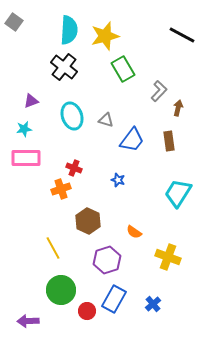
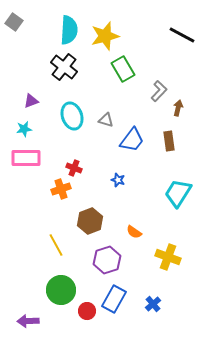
brown hexagon: moved 2 px right; rotated 15 degrees clockwise
yellow line: moved 3 px right, 3 px up
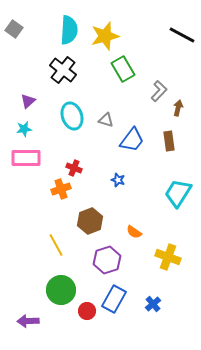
gray square: moved 7 px down
black cross: moved 1 px left, 3 px down
purple triangle: moved 3 px left; rotated 21 degrees counterclockwise
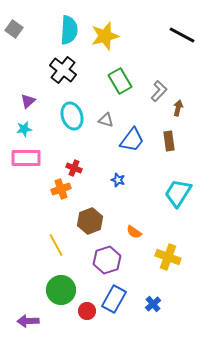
green rectangle: moved 3 px left, 12 px down
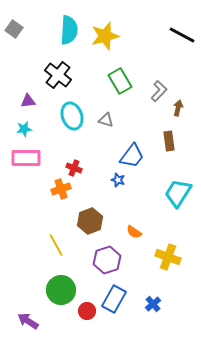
black cross: moved 5 px left, 5 px down
purple triangle: rotated 35 degrees clockwise
blue trapezoid: moved 16 px down
purple arrow: rotated 35 degrees clockwise
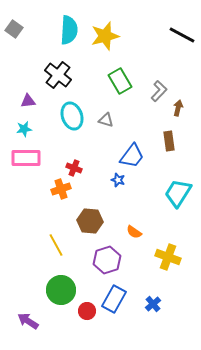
brown hexagon: rotated 25 degrees clockwise
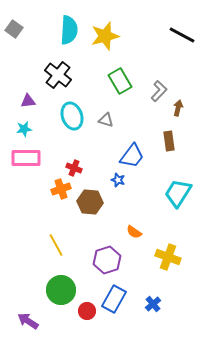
brown hexagon: moved 19 px up
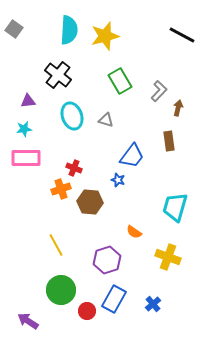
cyan trapezoid: moved 3 px left, 14 px down; rotated 16 degrees counterclockwise
